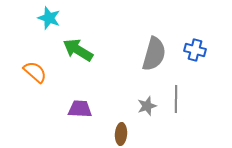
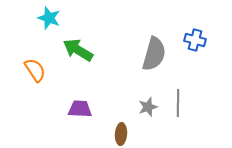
blue cross: moved 10 px up
orange semicircle: moved 2 px up; rotated 15 degrees clockwise
gray line: moved 2 px right, 4 px down
gray star: moved 1 px right, 1 px down
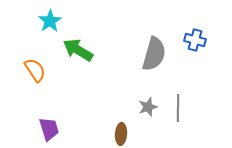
cyan star: moved 1 px right, 3 px down; rotated 20 degrees clockwise
gray line: moved 5 px down
purple trapezoid: moved 31 px left, 20 px down; rotated 70 degrees clockwise
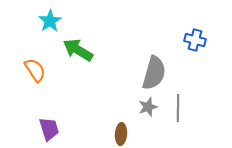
gray semicircle: moved 19 px down
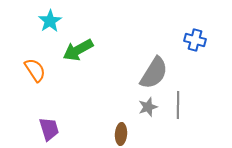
green arrow: rotated 60 degrees counterclockwise
gray semicircle: rotated 16 degrees clockwise
gray line: moved 3 px up
